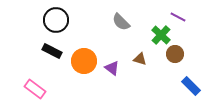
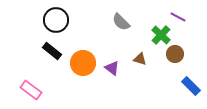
black rectangle: rotated 12 degrees clockwise
orange circle: moved 1 px left, 2 px down
pink rectangle: moved 4 px left, 1 px down
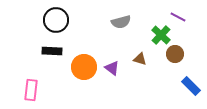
gray semicircle: rotated 60 degrees counterclockwise
black rectangle: rotated 36 degrees counterclockwise
orange circle: moved 1 px right, 4 px down
pink rectangle: rotated 60 degrees clockwise
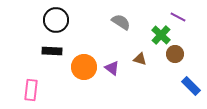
gray semicircle: rotated 132 degrees counterclockwise
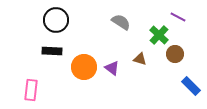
green cross: moved 2 px left
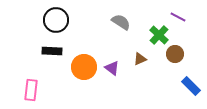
brown triangle: rotated 40 degrees counterclockwise
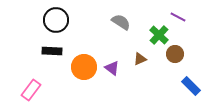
pink rectangle: rotated 30 degrees clockwise
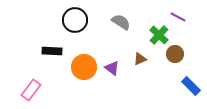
black circle: moved 19 px right
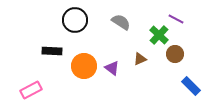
purple line: moved 2 px left, 2 px down
orange circle: moved 1 px up
pink rectangle: rotated 25 degrees clockwise
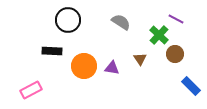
black circle: moved 7 px left
brown triangle: rotated 40 degrees counterclockwise
purple triangle: rotated 28 degrees counterclockwise
